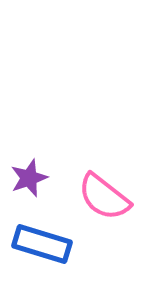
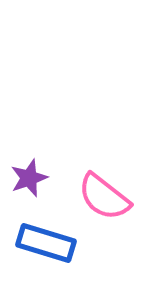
blue rectangle: moved 4 px right, 1 px up
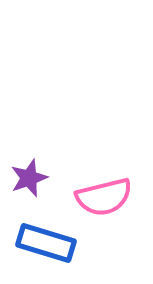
pink semicircle: rotated 52 degrees counterclockwise
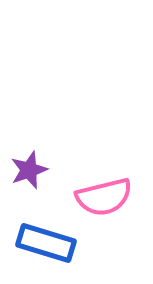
purple star: moved 8 px up
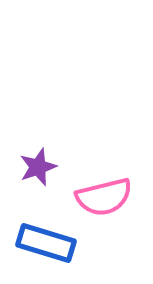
purple star: moved 9 px right, 3 px up
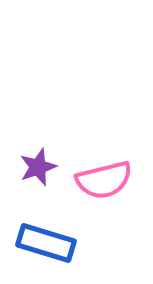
pink semicircle: moved 17 px up
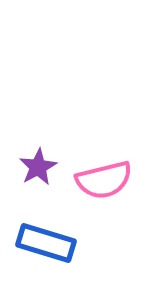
purple star: rotated 9 degrees counterclockwise
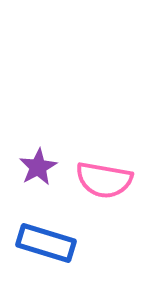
pink semicircle: rotated 24 degrees clockwise
